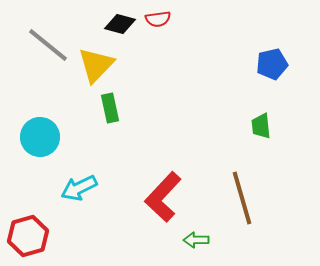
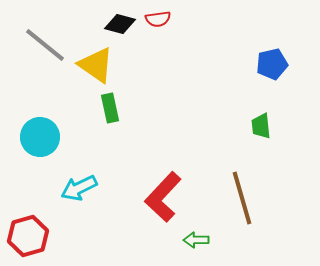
gray line: moved 3 px left
yellow triangle: rotated 39 degrees counterclockwise
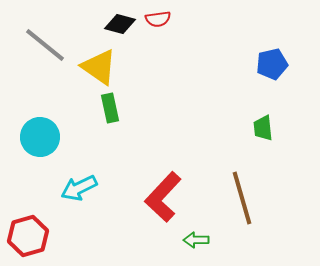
yellow triangle: moved 3 px right, 2 px down
green trapezoid: moved 2 px right, 2 px down
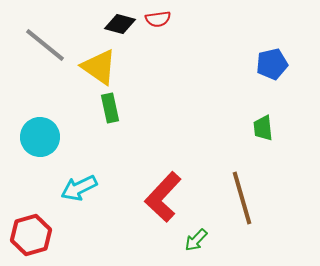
red hexagon: moved 3 px right, 1 px up
green arrow: rotated 45 degrees counterclockwise
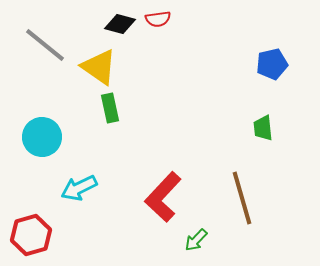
cyan circle: moved 2 px right
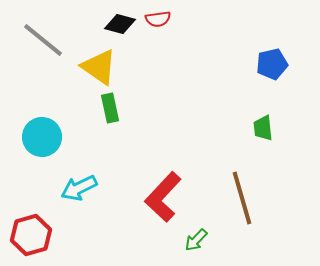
gray line: moved 2 px left, 5 px up
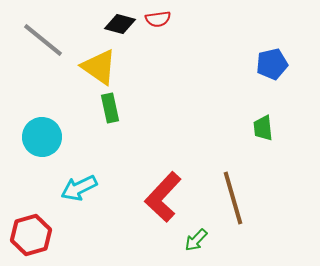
brown line: moved 9 px left
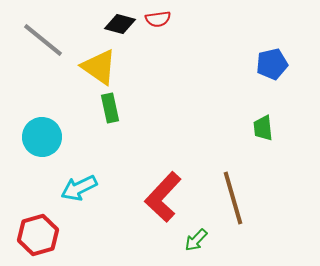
red hexagon: moved 7 px right
